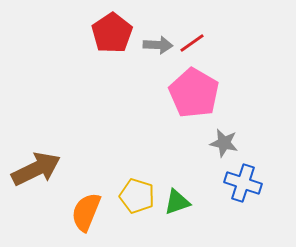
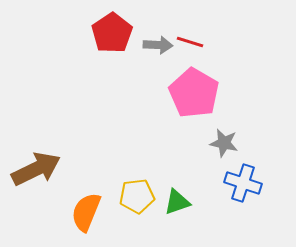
red line: moved 2 px left, 1 px up; rotated 52 degrees clockwise
yellow pentagon: rotated 24 degrees counterclockwise
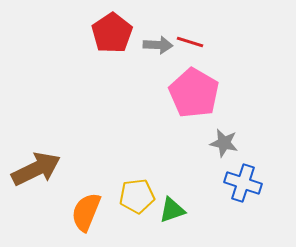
green triangle: moved 5 px left, 8 px down
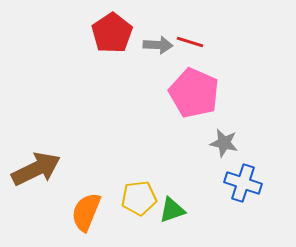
pink pentagon: rotated 6 degrees counterclockwise
yellow pentagon: moved 2 px right, 2 px down
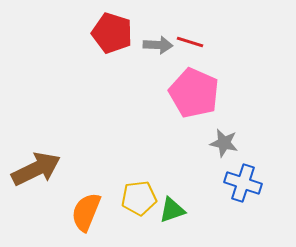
red pentagon: rotated 21 degrees counterclockwise
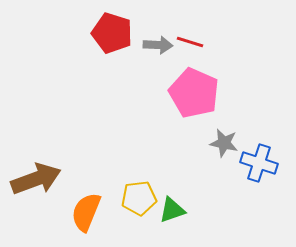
brown arrow: moved 10 px down; rotated 6 degrees clockwise
blue cross: moved 16 px right, 20 px up
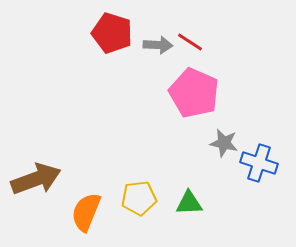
red line: rotated 16 degrees clockwise
green triangle: moved 17 px right, 7 px up; rotated 16 degrees clockwise
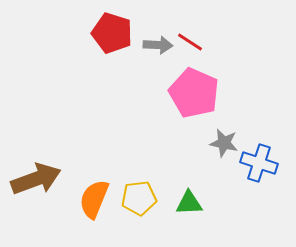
orange semicircle: moved 8 px right, 13 px up
